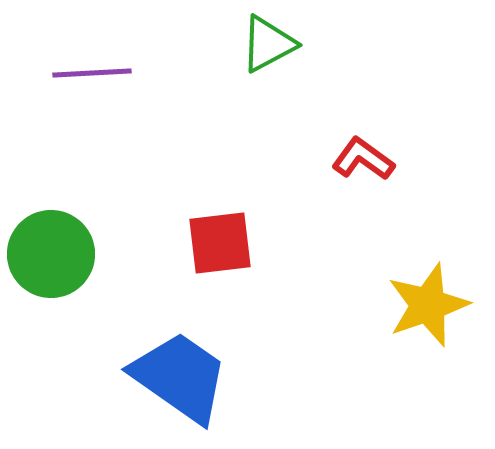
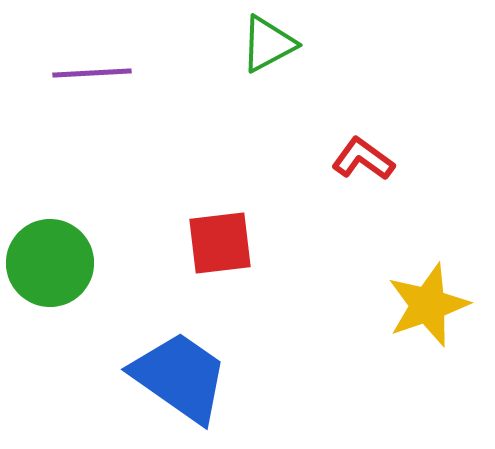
green circle: moved 1 px left, 9 px down
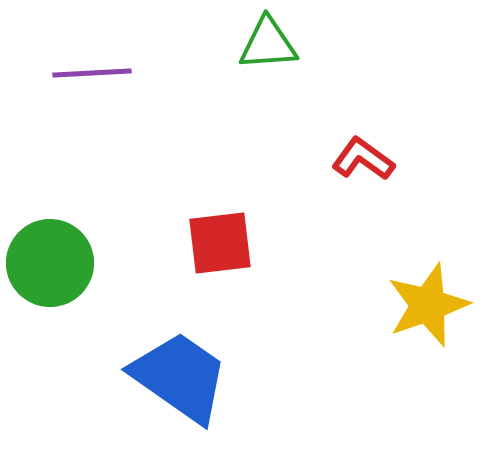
green triangle: rotated 24 degrees clockwise
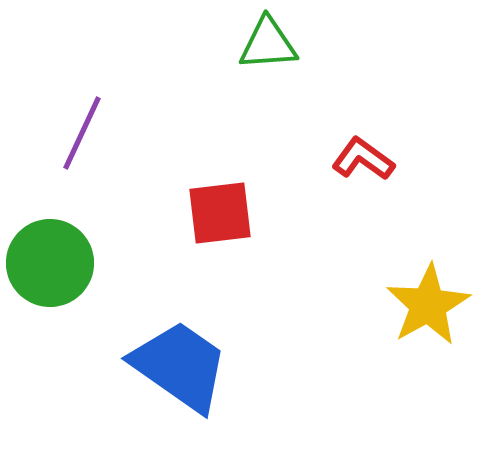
purple line: moved 10 px left, 60 px down; rotated 62 degrees counterclockwise
red square: moved 30 px up
yellow star: rotated 10 degrees counterclockwise
blue trapezoid: moved 11 px up
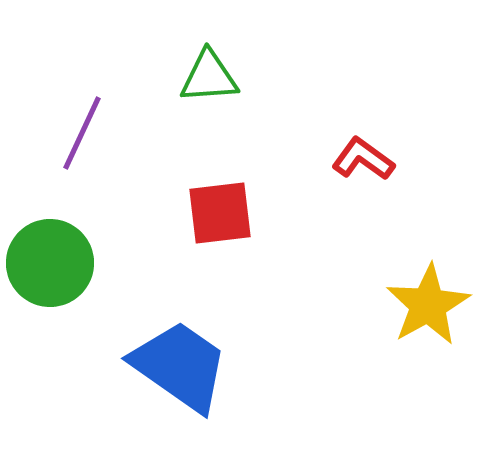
green triangle: moved 59 px left, 33 px down
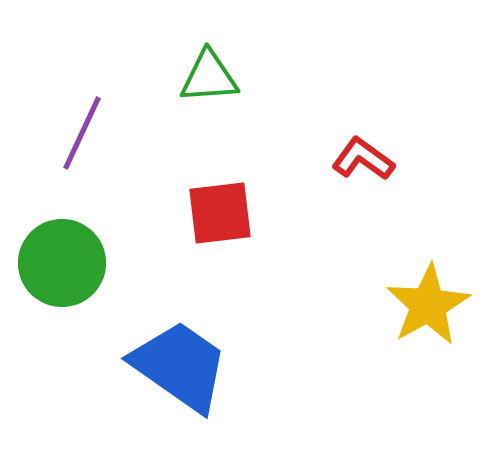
green circle: moved 12 px right
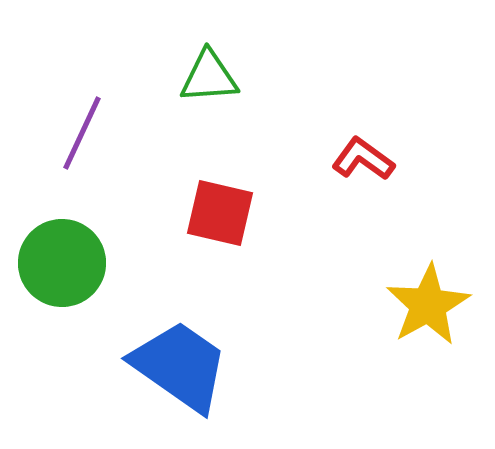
red square: rotated 20 degrees clockwise
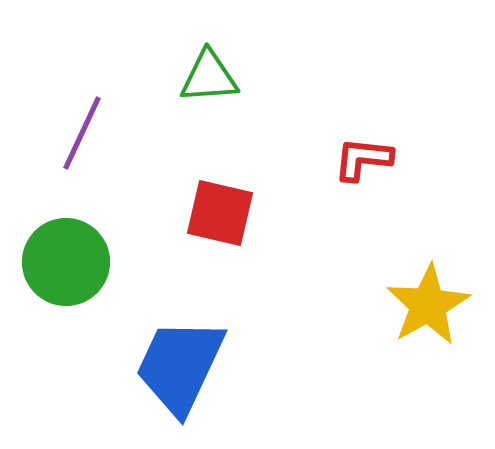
red L-shape: rotated 30 degrees counterclockwise
green circle: moved 4 px right, 1 px up
blue trapezoid: rotated 100 degrees counterclockwise
